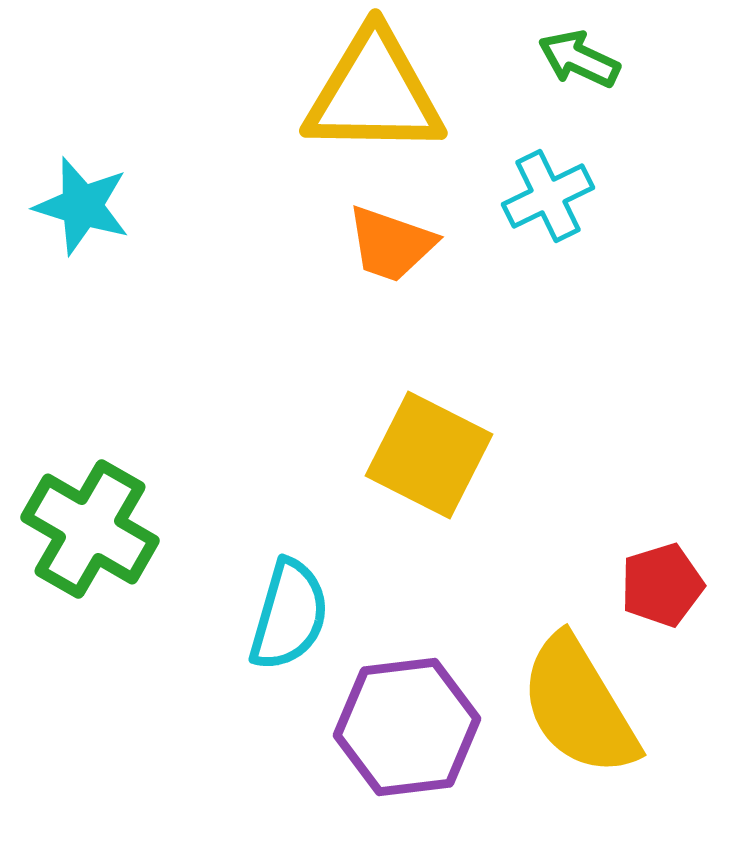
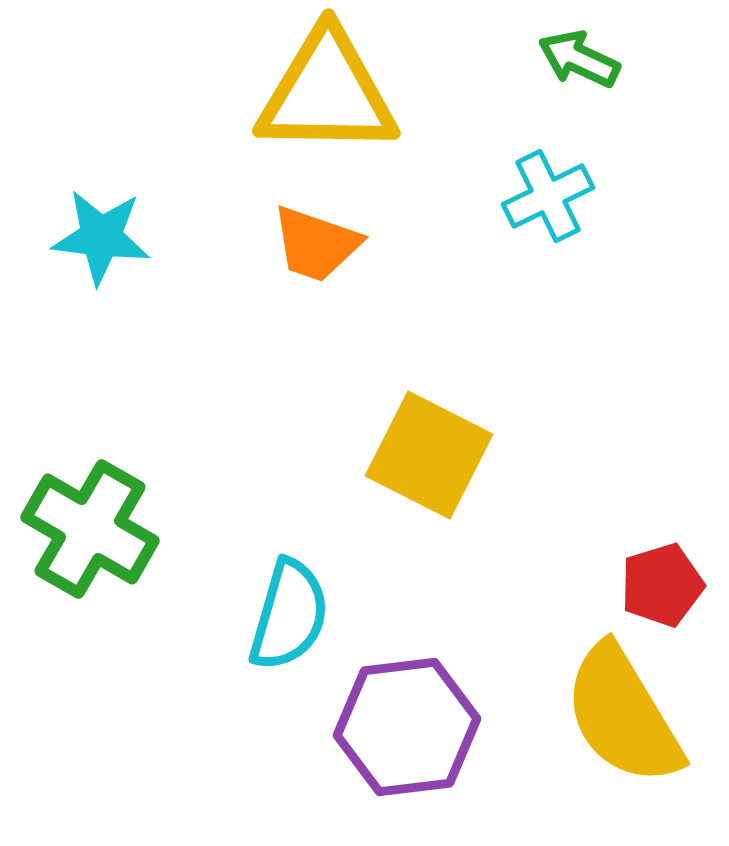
yellow triangle: moved 47 px left
cyan star: moved 19 px right, 31 px down; rotated 10 degrees counterclockwise
orange trapezoid: moved 75 px left
yellow semicircle: moved 44 px right, 9 px down
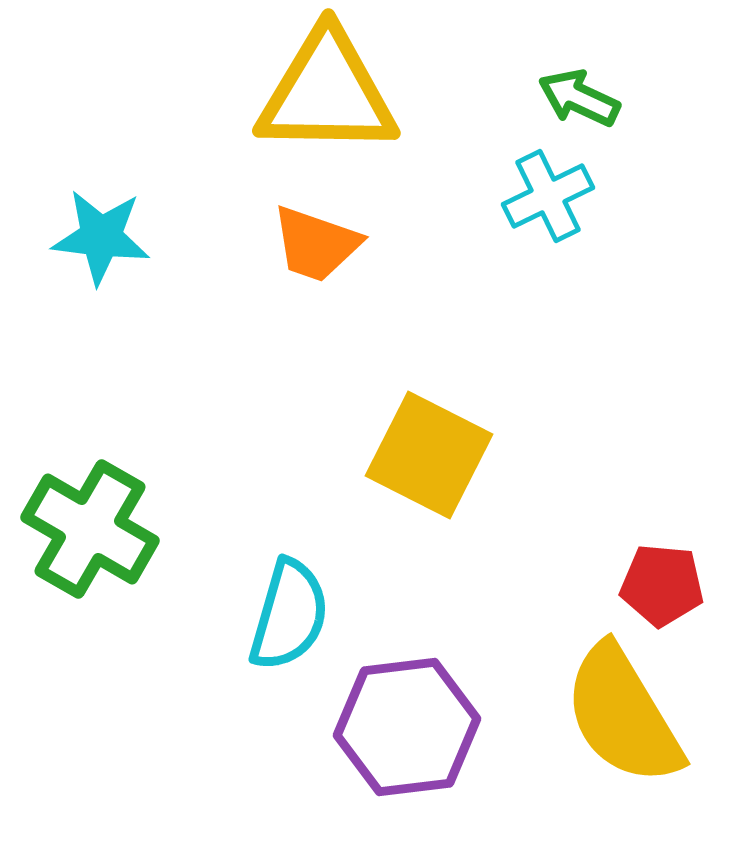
green arrow: moved 39 px down
red pentagon: rotated 22 degrees clockwise
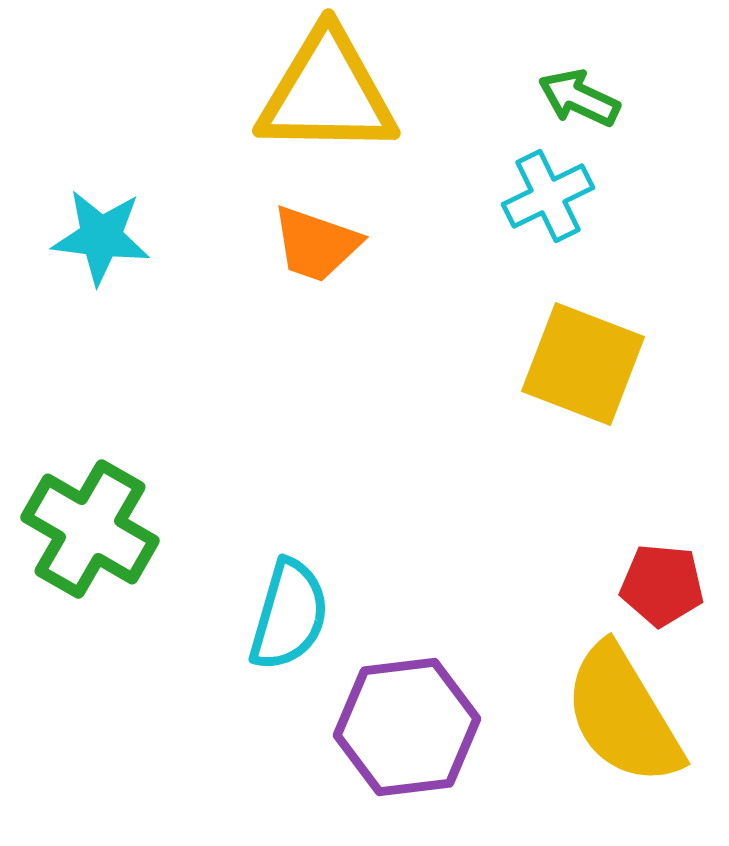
yellow square: moved 154 px right, 91 px up; rotated 6 degrees counterclockwise
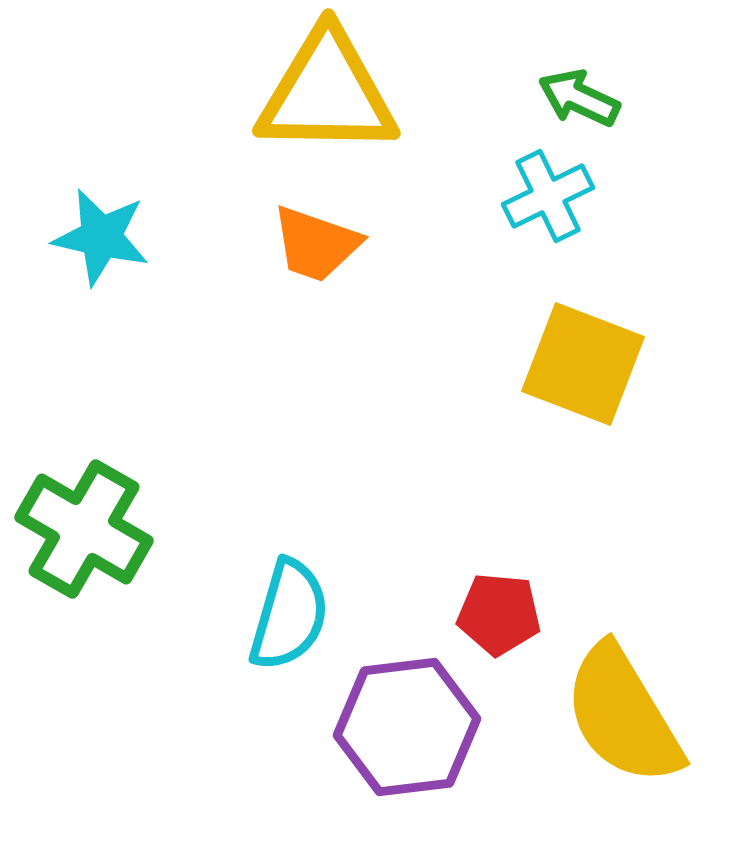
cyan star: rotated 6 degrees clockwise
green cross: moved 6 px left
red pentagon: moved 163 px left, 29 px down
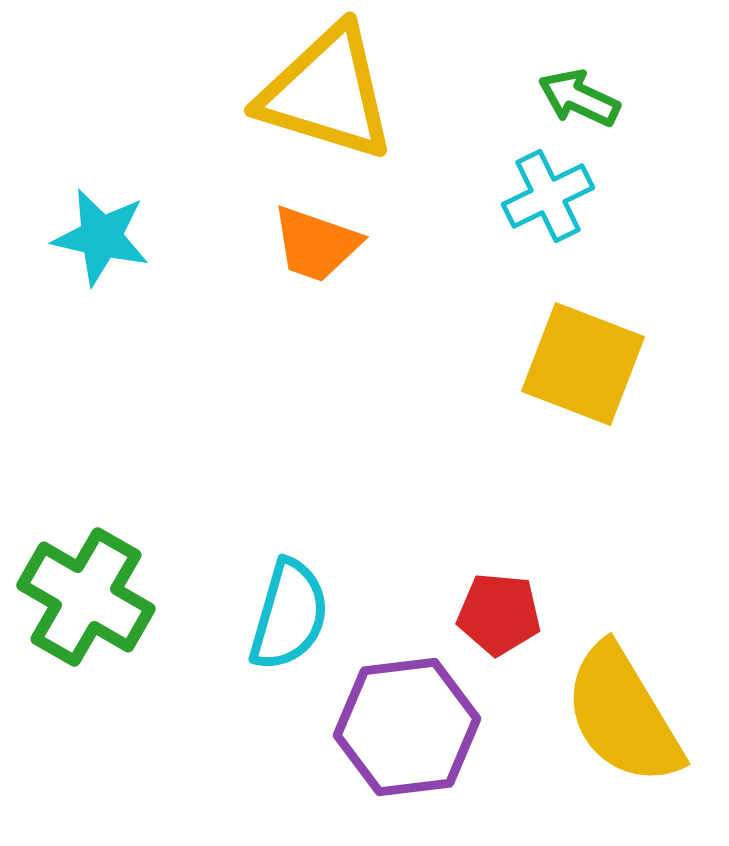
yellow triangle: rotated 16 degrees clockwise
green cross: moved 2 px right, 68 px down
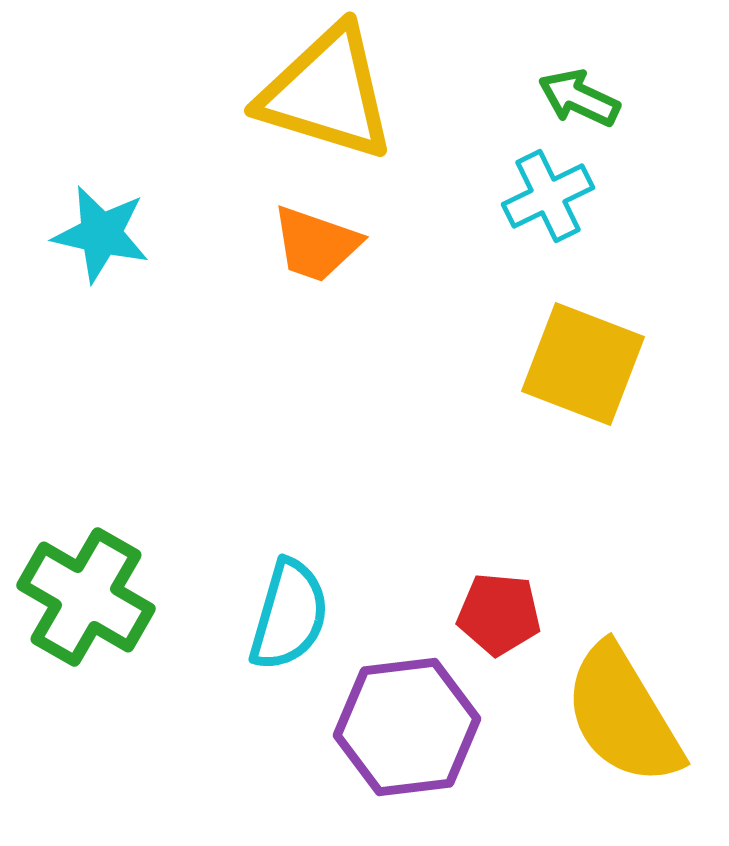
cyan star: moved 3 px up
